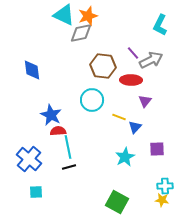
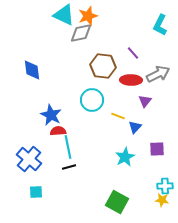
gray arrow: moved 7 px right, 14 px down
yellow line: moved 1 px left, 1 px up
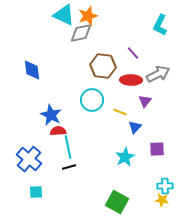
yellow line: moved 2 px right, 4 px up
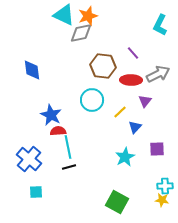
yellow line: rotated 64 degrees counterclockwise
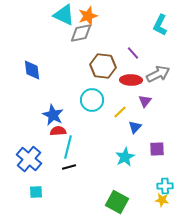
blue star: moved 2 px right
cyan line: rotated 25 degrees clockwise
